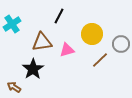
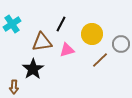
black line: moved 2 px right, 8 px down
brown arrow: rotated 120 degrees counterclockwise
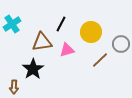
yellow circle: moved 1 px left, 2 px up
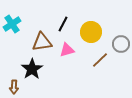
black line: moved 2 px right
black star: moved 1 px left
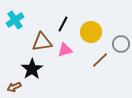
cyan cross: moved 3 px right, 4 px up
pink triangle: moved 2 px left
brown arrow: rotated 64 degrees clockwise
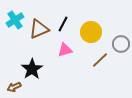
brown triangle: moved 3 px left, 13 px up; rotated 15 degrees counterclockwise
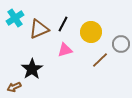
cyan cross: moved 2 px up
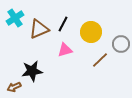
black star: moved 2 px down; rotated 25 degrees clockwise
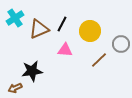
black line: moved 1 px left
yellow circle: moved 1 px left, 1 px up
pink triangle: rotated 21 degrees clockwise
brown line: moved 1 px left
brown arrow: moved 1 px right, 1 px down
